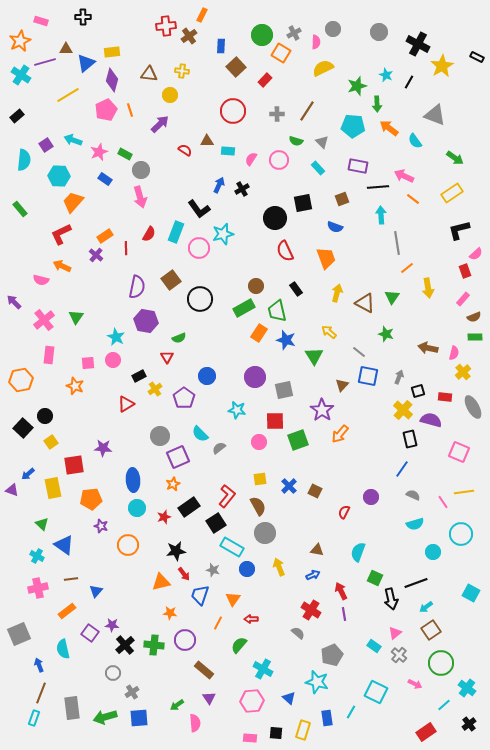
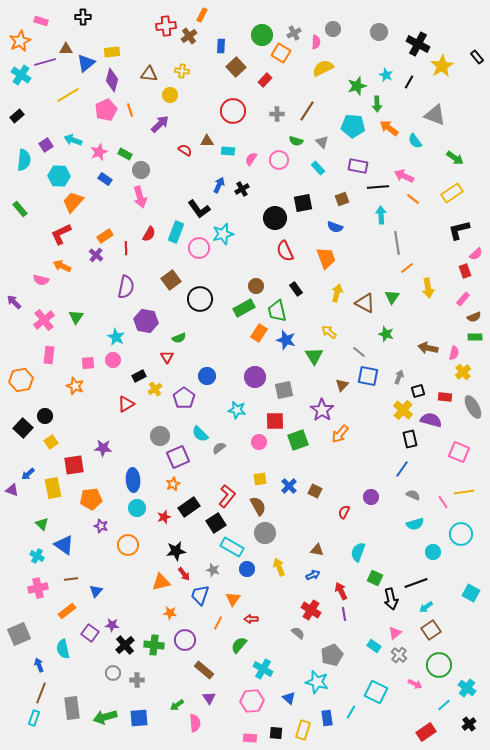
black rectangle at (477, 57): rotated 24 degrees clockwise
purple semicircle at (137, 287): moved 11 px left
green circle at (441, 663): moved 2 px left, 2 px down
gray cross at (132, 692): moved 5 px right, 12 px up; rotated 32 degrees clockwise
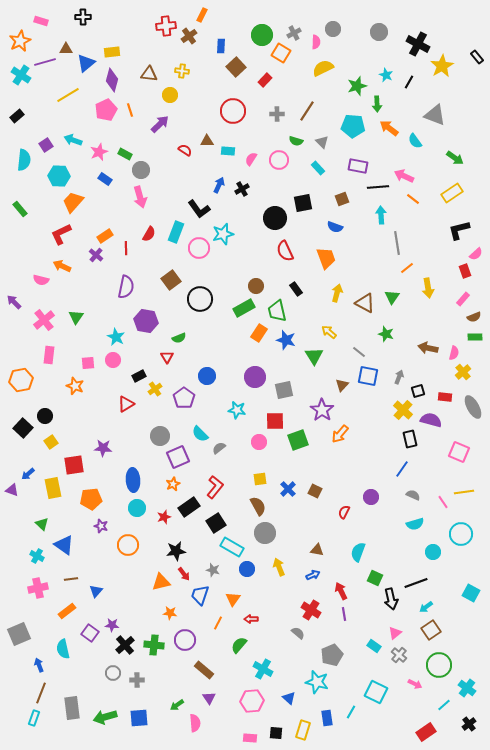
blue cross at (289, 486): moved 1 px left, 3 px down
red L-shape at (227, 496): moved 12 px left, 9 px up
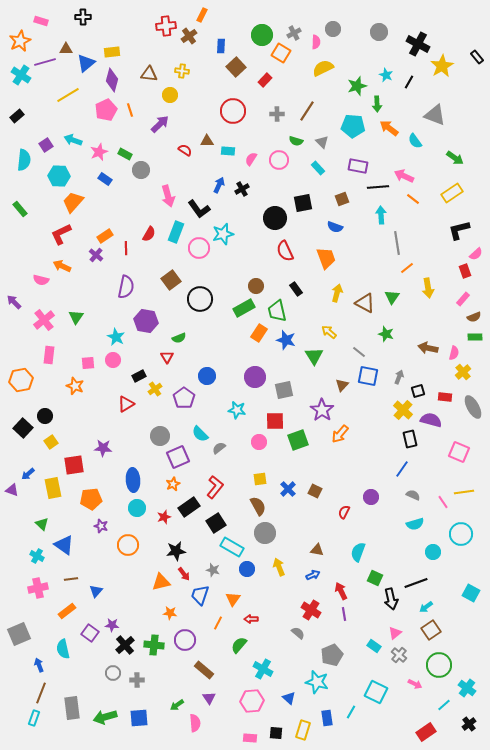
pink arrow at (140, 197): moved 28 px right, 1 px up
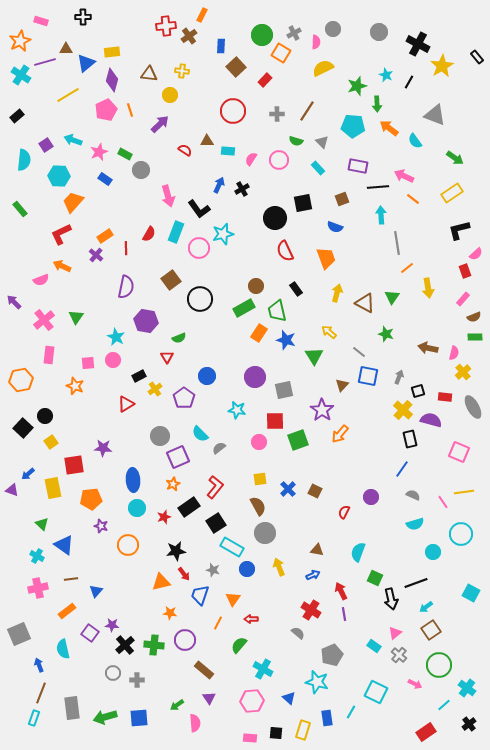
pink semicircle at (41, 280): rotated 35 degrees counterclockwise
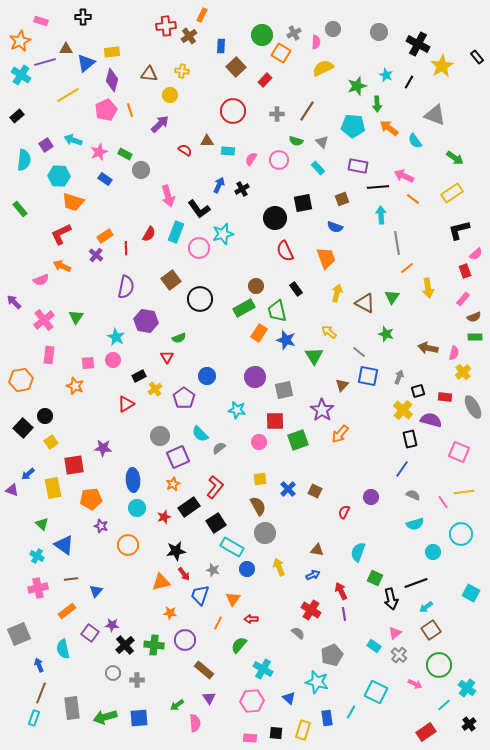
orange trapezoid at (73, 202): rotated 115 degrees counterclockwise
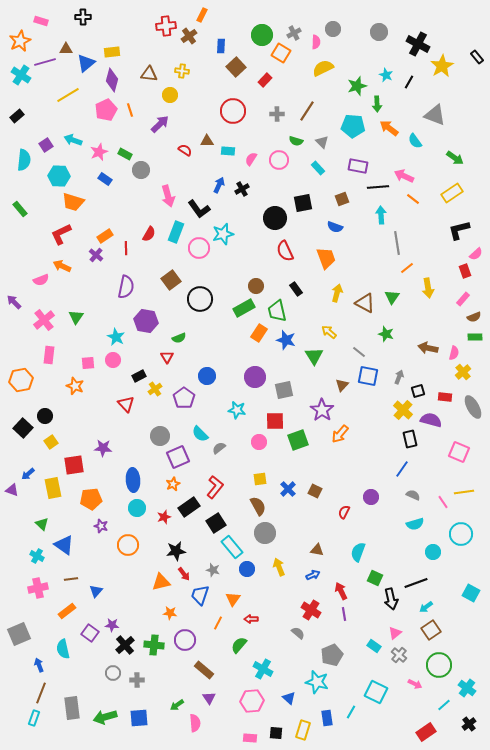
red triangle at (126, 404): rotated 42 degrees counterclockwise
cyan rectangle at (232, 547): rotated 20 degrees clockwise
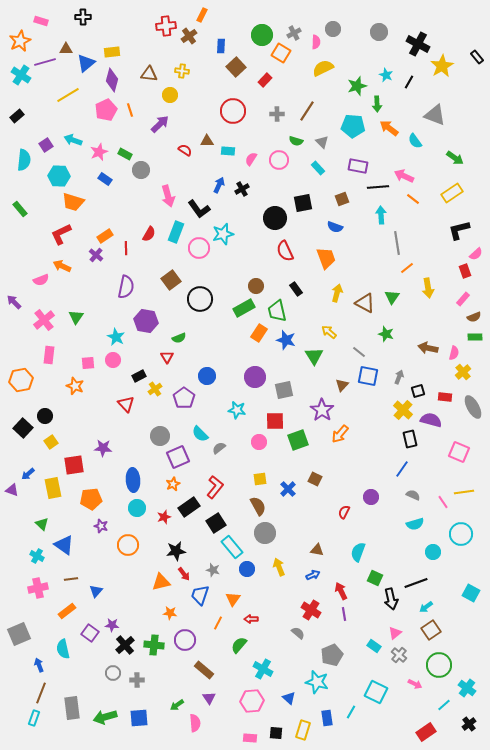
brown square at (315, 491): moved 12 px up
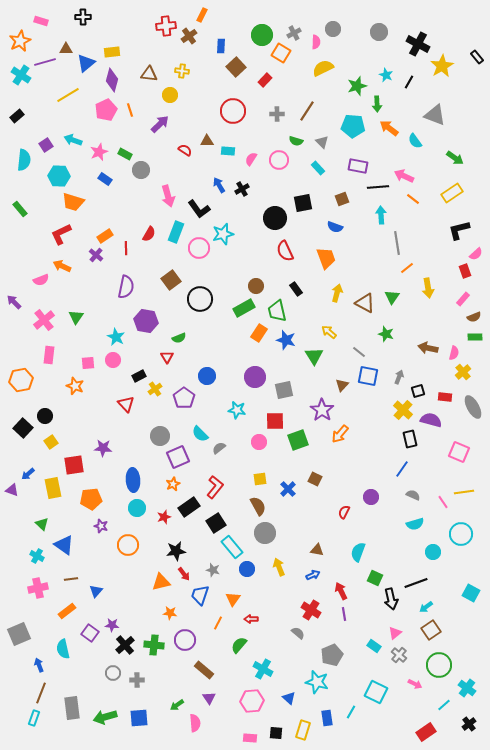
blue arrow at (219, 185): rotated 56 degrees counterclockwise
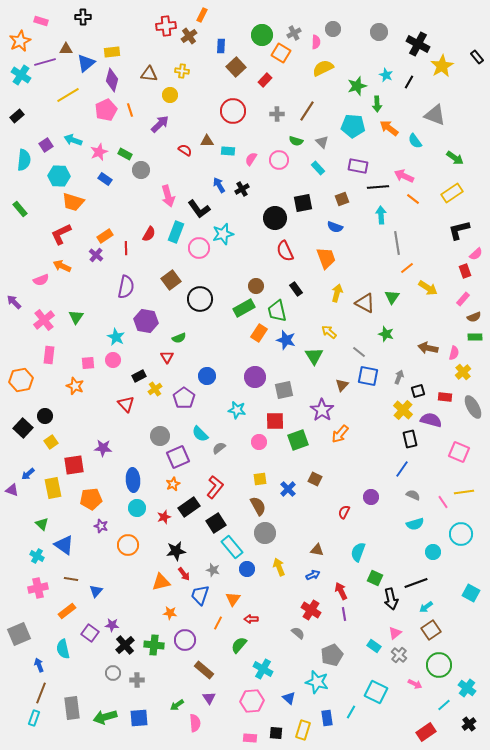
yellow arrow at (428, 288): rotated 48 degrees counterclockwise
brown line at (71, 579): rotated 16 degrees clockwise
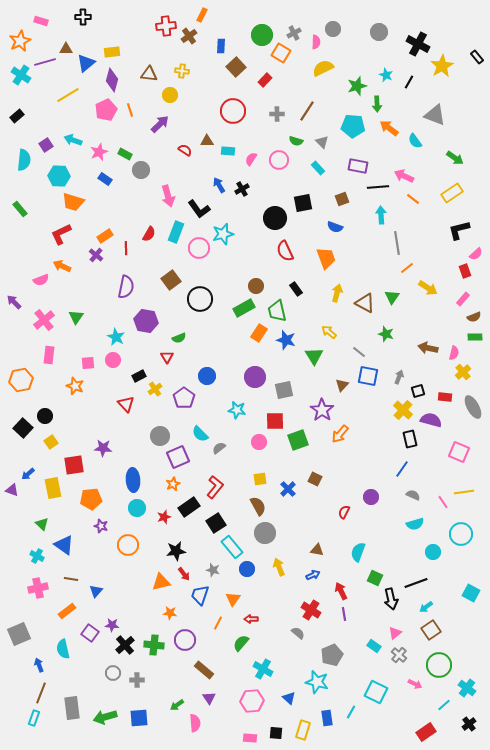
green semicircle at (239, 645): moved 2 px right, 2 px up
